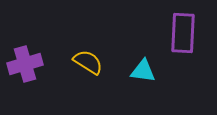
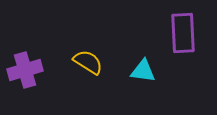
purple rectangle: rotated 6 degrees counterclockwise
purple cross: moved 6 px down
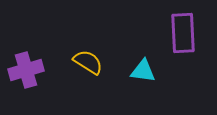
purple cross: moved 1 px right
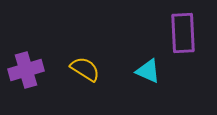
yellow semicircle: moved 3 px left, 7 px down
cyan triangle: moved 5 px right; rotated 16 degrees clockwise
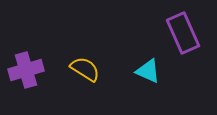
purple rectangle: rotated 21 degrees counterclockwise
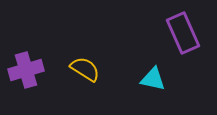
cyan triangle: moved 5 px right, 8 px down; rotated 12 degrees counterclockwise
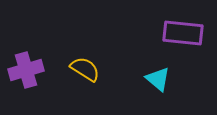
purple rectangle: rotated 60 degrees counterclockwise
cyan triangle: moved 5 px right; rotated 28 degrees clockwise
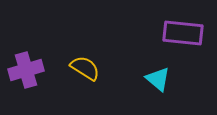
yellow semicircle: moved 1 px up
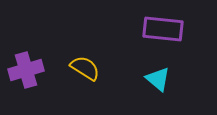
purple rectangle: moved 20 px left, 4 px up
